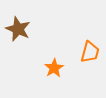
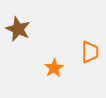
orange trapezoid: rotated 15 degrees counterclockwise
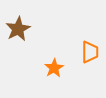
brown star: rotated 20 degrees clockwise
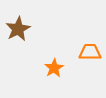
orange trapezoid: rotated 90 degrees counterclockwise
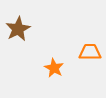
orange star: rotated 12 degrees counterclockwise
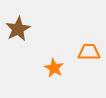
orange trapezoid: moved 1 px left
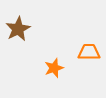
orange star: rotated 24 degrees clockwise
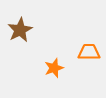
brown star: moved 2 px right, 1 px down
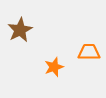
orange star: moved 1 px up
